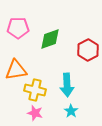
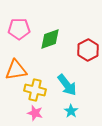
pink pentagon: moved 1 px right, 1 px down
cyan arrow: rotated 35 degrees counterclockwise
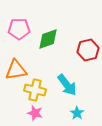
green diamond: moved 2 px left
red hexagon: rotated 15 degrees clockwise
cyan star: moved 6 px right, 2 px down
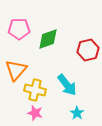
orange triangle: rotated 40 degrees counterclockwise
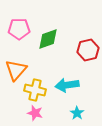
cyan arrow: rotated 120 degrees clockwise
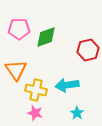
green diamond: moved 2 px left, 2 px up
orange triangle: rotated 15 degrees counterclockwise
yellow cross: moved 1 px right
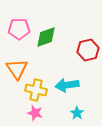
orange triangle: moved 1 px right, 1 px up
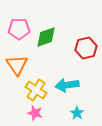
red hexagon: moved 2 px left, 2 px up
orange triangle: moved 4 px up
yellow cross: rotated 20 degrees clockwise
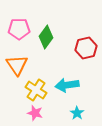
green diamond: rotated 35 degrees counterclockwise
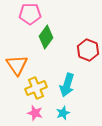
pink pentagon: moved 11 px right, 15 px up
red hexagon: moved 2 px right, 2 px down; rotated 25 degrees counterclockwise
cyan arrow: rotated 65 degrees counterclockwise
yellow cross: moved 2 px up; rotated 35 degrees clockwise
cyan star: moved 14 px left; rotated 16 degrees clockwise
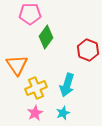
pink star: rotated 28 degrees clockwise
